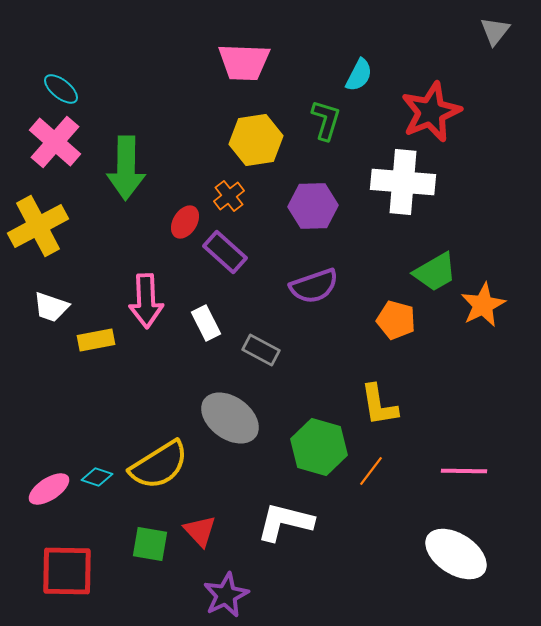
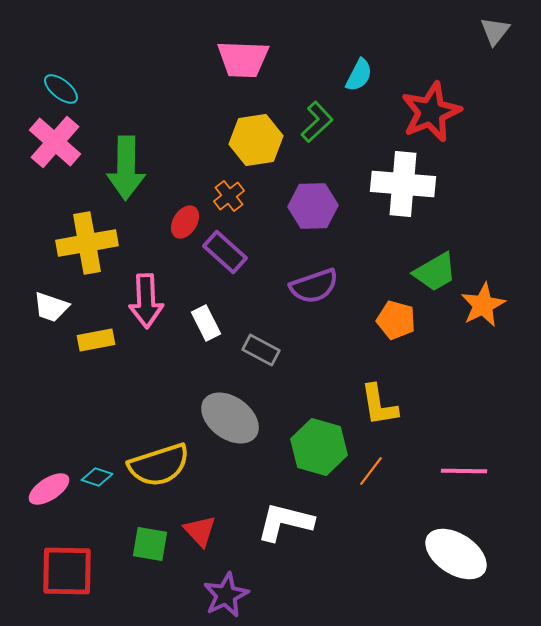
pink trapezoid: moved 1 px left, 3 px up
green L-shape: moved 9 px left, 2 px down; rotated 30 degrees clockwise
white cross: moved 2 px down
yellow cross: moved 49 px right, 17 px down; rotated 18 degrees clockwise
yellow semicircle: rotated 14 degrees clockwise
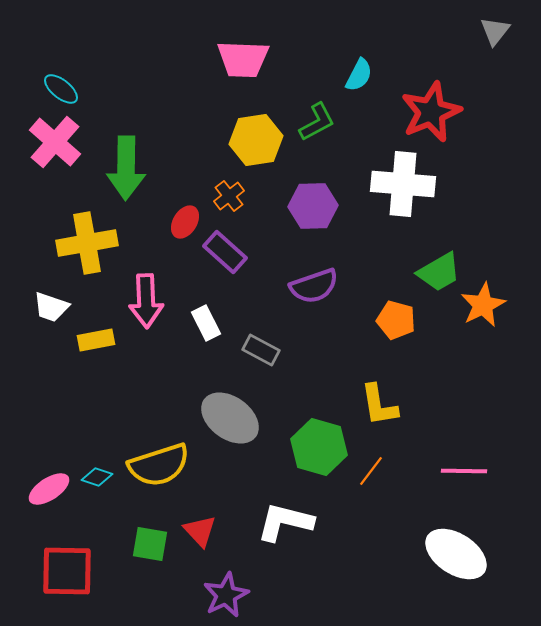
green L-shape: rotated 15 degrees clockwise
green trapezoid: moved 4 px right
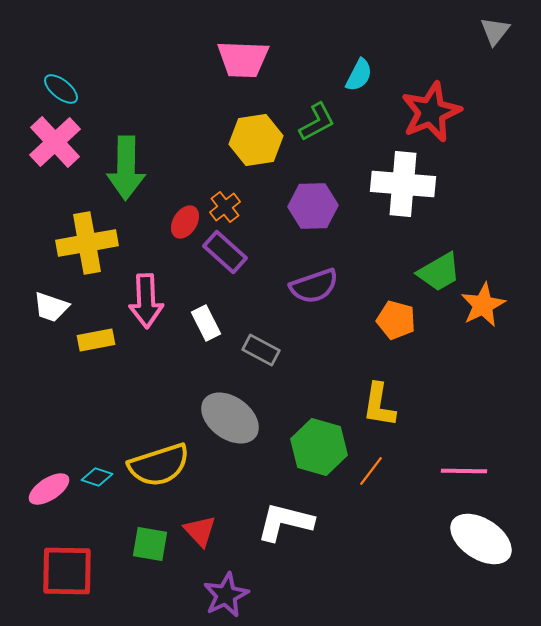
pink cross: rotated 6 degrees clockwise
orange cross: moved 4 px left, 11 px down
yellow L-shape: rotated 18 degrees clockwise
white ellipse: moved 25 px right, 15 px up
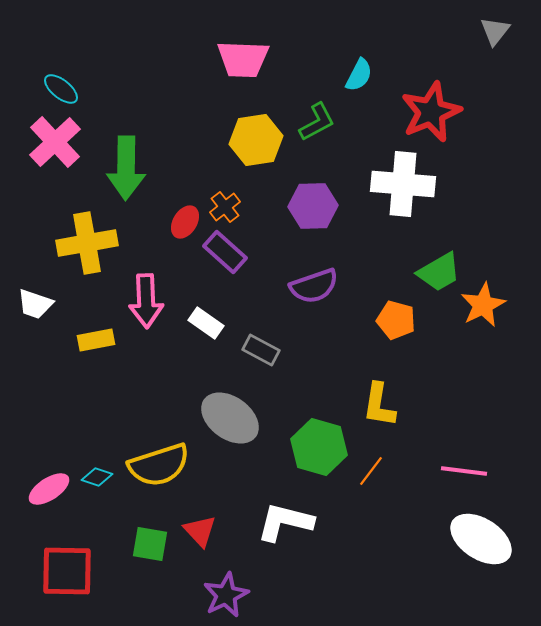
white trapezoid: moved 16 px left, 3 px up
white rectangle: rotated 28 degrees counterclockwise
pink line: rotated 6 degrees clockwise
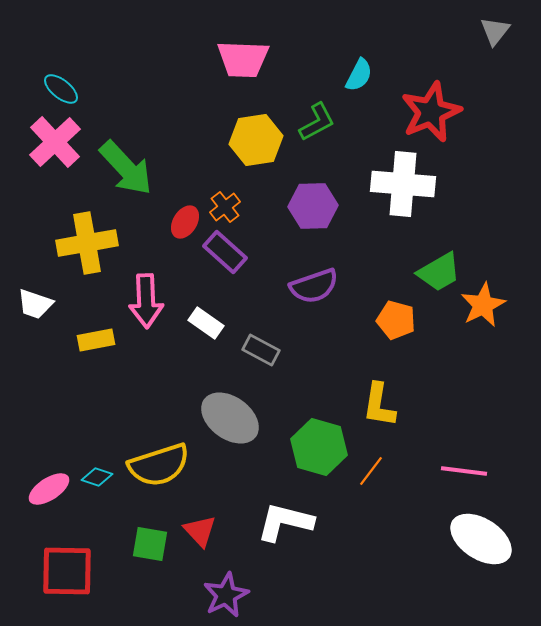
green arrow: rotated 44 degrees counterclockwise
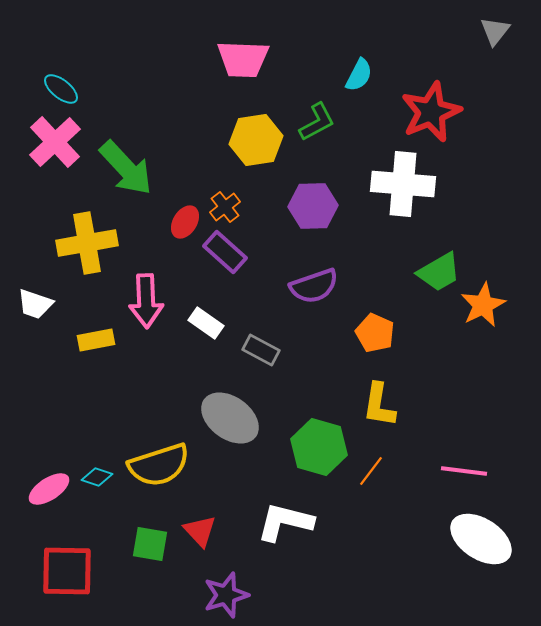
orange pentagon: moved 21 px left, 13 px down; rotated 9 degrees clockwise
purple star: rotated 9 degrees clockwise
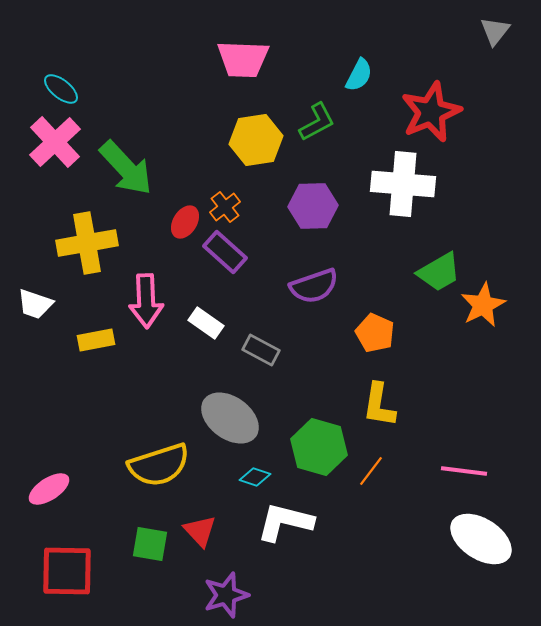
cyan diamond: moved 158 px right
